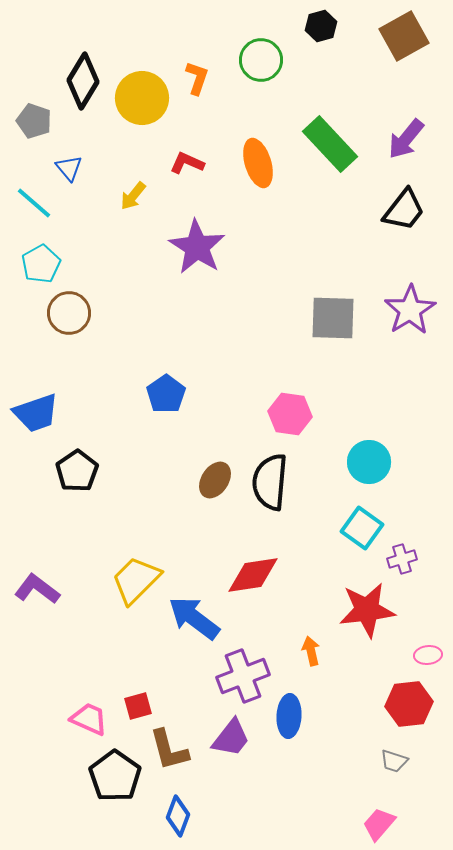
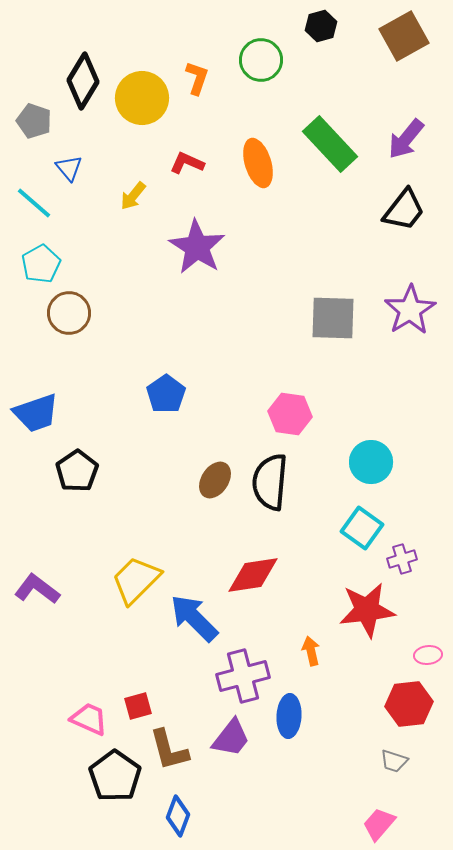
cyan circle at (369, 462): moved 2 px right
blue arrow at (194, 618): rotated 8 degrees clockwise
purple cross at (243, 676): rotated 6 degrees clockwise
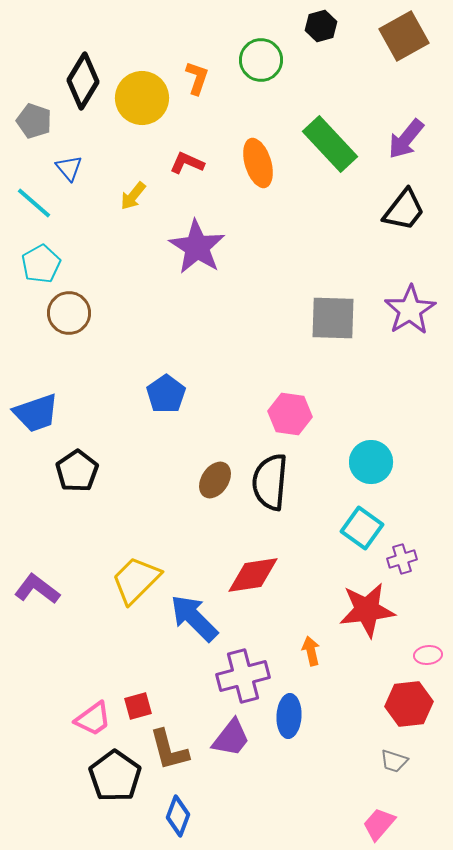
pink trapezoid at (89, 719): moved 4 px right; rotated 120 degrees clockwise
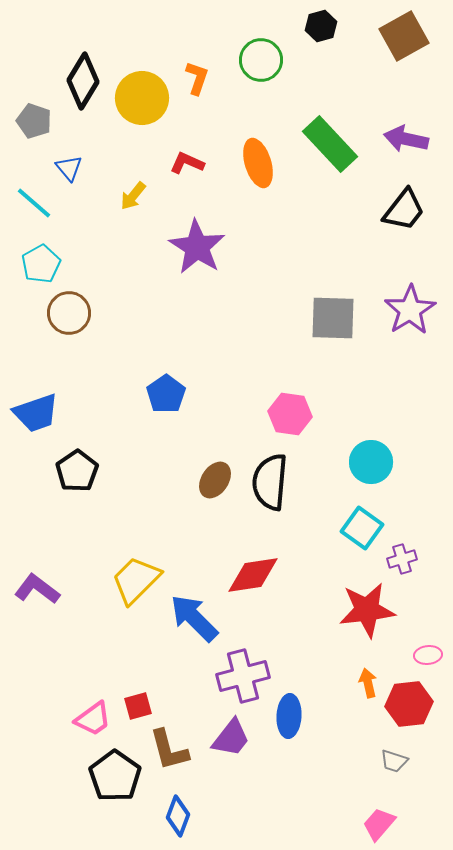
purple arrow at (406, 139): rotated 63 degrees clockwise
orange arrow at (311, 651): moved 57 px right, 32 px down
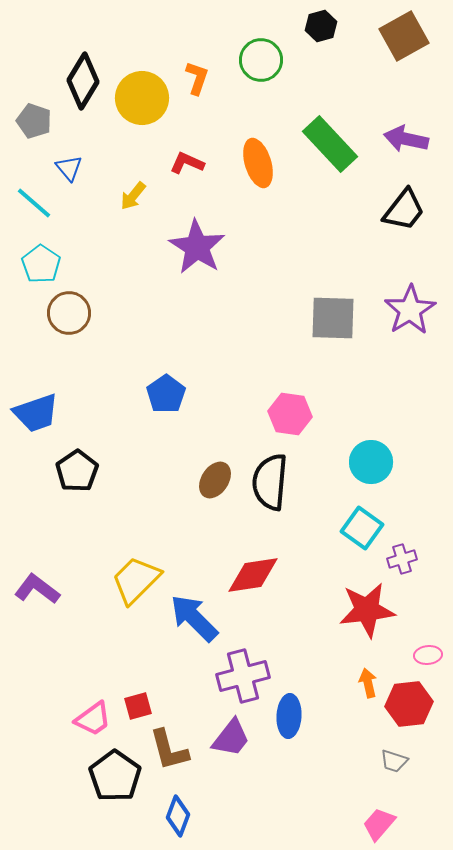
cyan pentagon at (41, 264): rotated 9 degrees counterclockwise
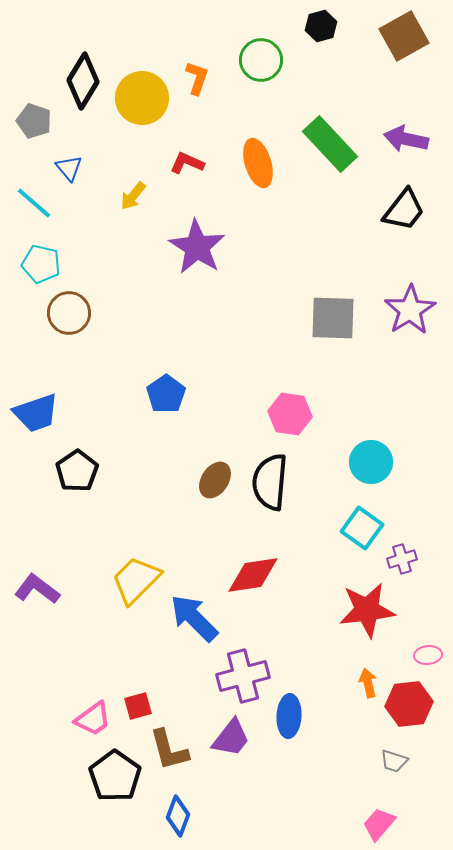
cyan pentagon at (41, 264): rotated 21 degrees counterclockwise
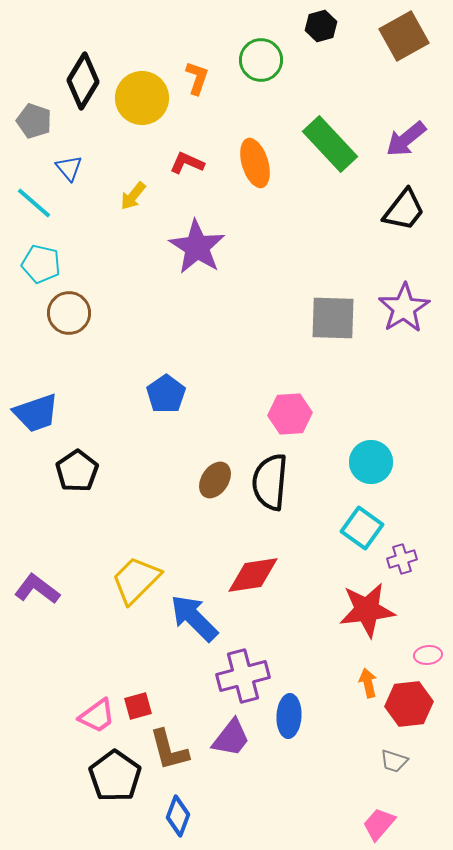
purple arrow at (406, 139): rotated 51 degrees counterclockwise
orange ellipse at (258, 163): moved 3 px left
purple star at (410, 310): moved 6 px left, 2 px up
pink hexagon at (290, 414): rotated 12 degrees counterclockwise
pink trapezoid at (93, 719): moved 4 px right, 3 px up
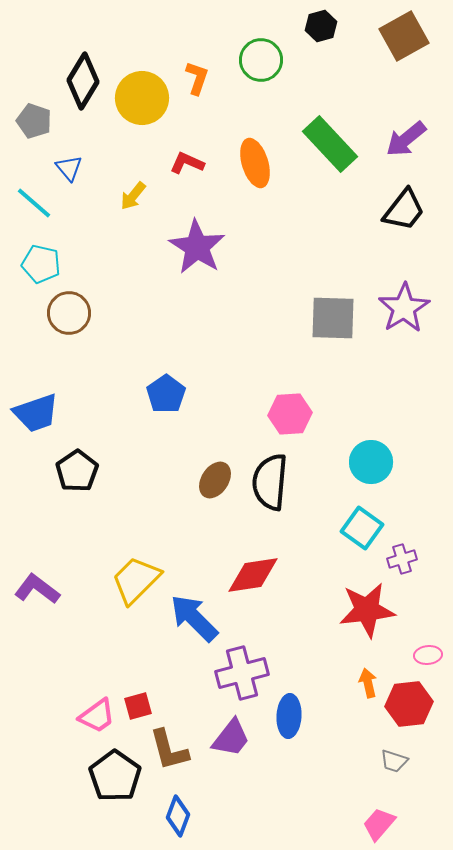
purple cross at (243, 676): moved 1 px left, 3 px up
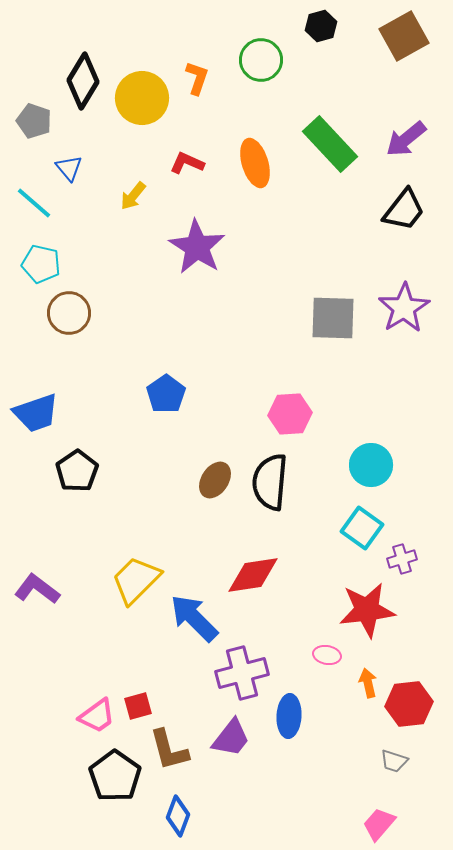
cyan circle at (371, 462): moved 3 px down
pink ellipse at (428, 655): moved 101 px left; rotated 16 degrees clockwise
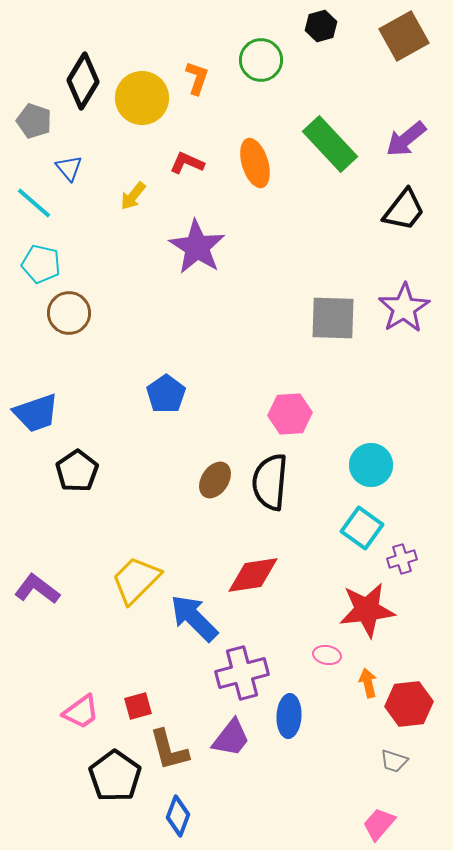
pink trapezoid at (97, 716): moved 16 px left, 4 px up
